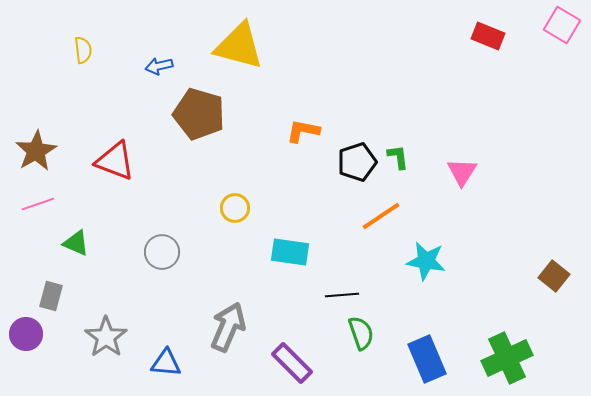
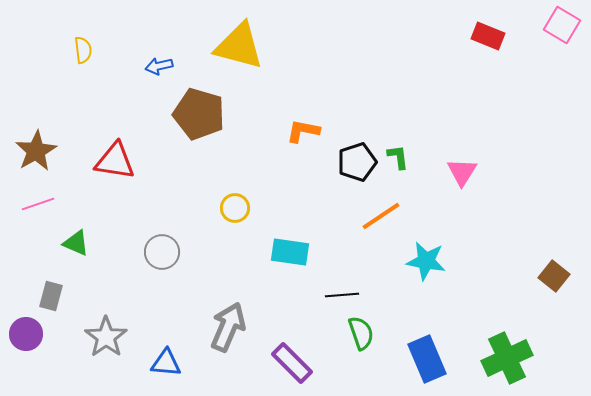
red triangle: rotated 12 degrees counterclockwise
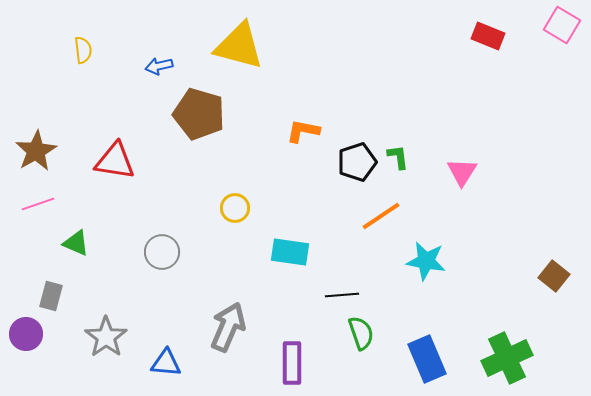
purple rectangle: rotated 45 degrees clockwise
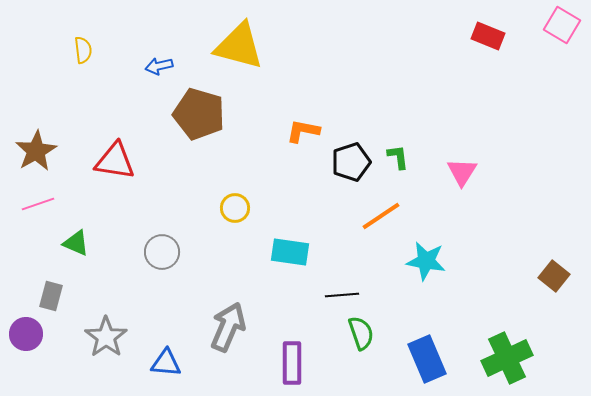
black pentagon: moved 6 px left
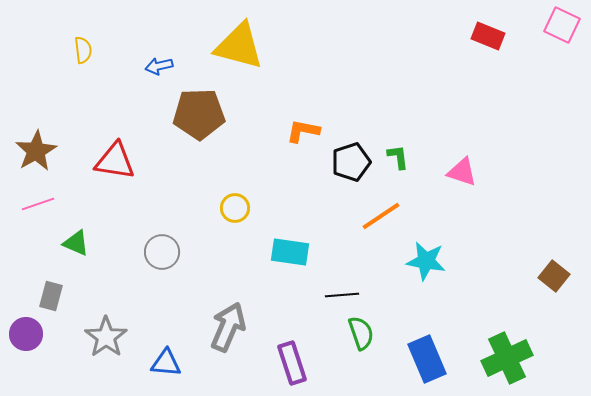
pink square: rotated 6 degrees counterclockwise
brown pentagon: rotated 18 degrees counterclockwise
pink triangle: rotated 44 degrees counterclockwise
purple rectangle: rotated 18 degrees counterclockwise
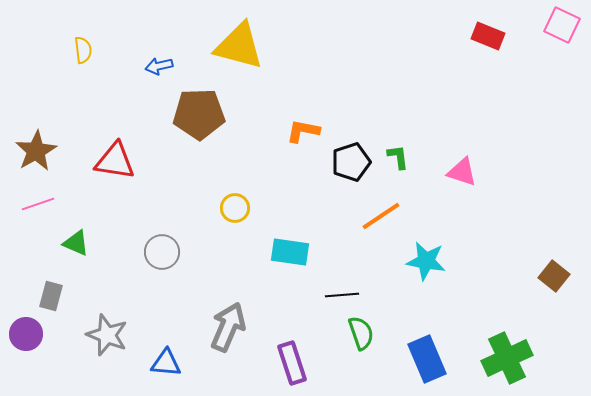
gray star: moved 1 px right, 2 px up; rotated 15 degrees counterclockwise
